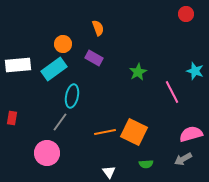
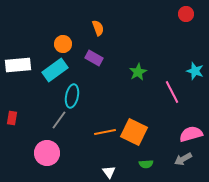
cyan rectangle: moved 1 px right, 1 px down
gray line: moved 1 px left, 2 px up
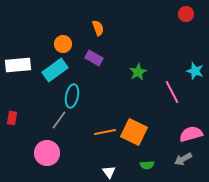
green semicircle: moved 1 px right, 1 px down
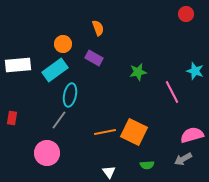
green star: rotated 18 degrees clockwise
cyan ellipse: moved 2 px left, 1 px up
pink semicircle: moved 1 px right, 1 px down
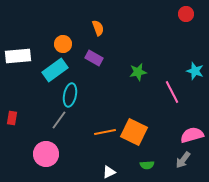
white rectangle: moved 9 px up
pink circle: moved 1 px left, 1 px down
gray arrow: moved 1 px down; rotated 24 degrees counterclockwise
white triangle: rotated 40 degrees clockwise
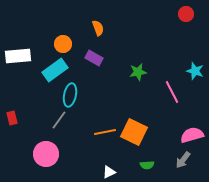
red rectangle: rotated 24 degrees counterclockwise
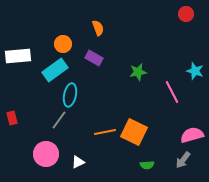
white triangle: moved 31 px left, 10 px up
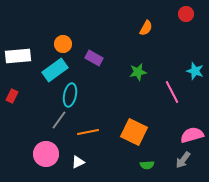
orange semicircle: moved 48 px right; rotated 49 degrees clockwise
red rectangle: moved 22 px up; rotated 40 degrees clockwise
orange line: moved 17 px left
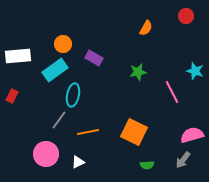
red circle: moved 2 px down
cyan ellipse: moved 3 px right
